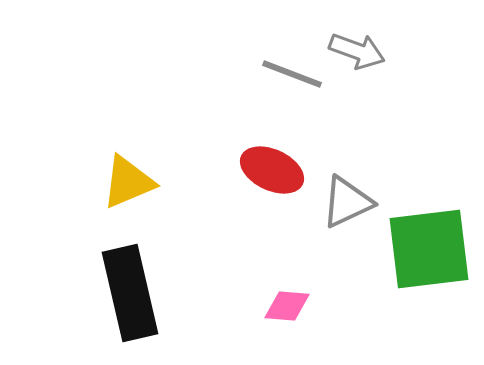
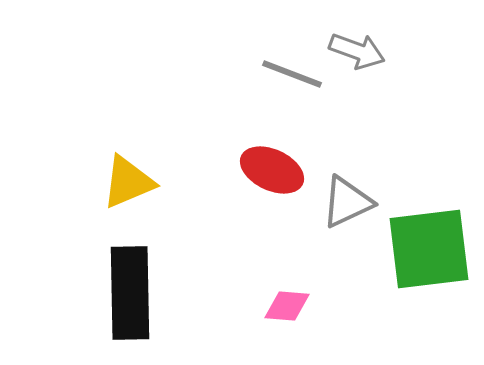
black rectangle: rotated 12 degrees clockwise
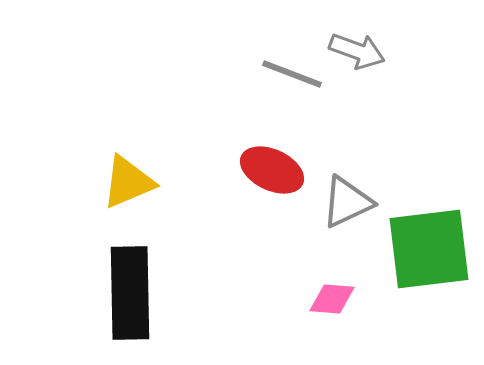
pink diamond: moved 45 px right, 7 px up
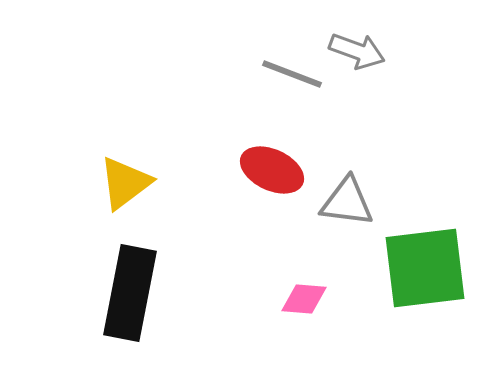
yellow triangle: moved 3 px left, 1 px down; rotated 14 degrees counterclockwise
gray triangle: rotated 32 degrees clockwise
green square: moved 4 px left, 19 px down
black rectangle: rotated 12 degrees clockwise
pink diamond: moved 28 px left
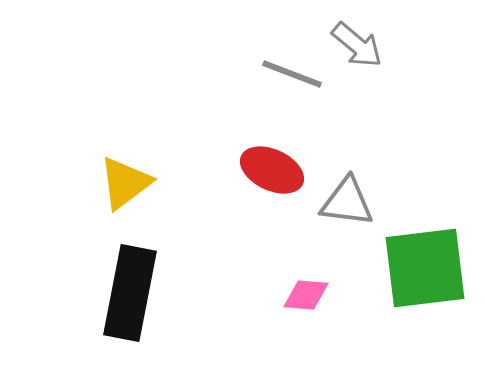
gray arrow: moved 6 px up; rotated 20 degrees clockwise
pink diamond: moved 2 px right, 4 px up
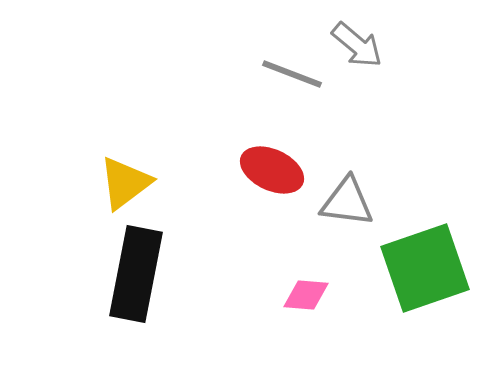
green square: rotated 12 degrees counterclockwise
black rectangle: moved 6 px right, 19 px up
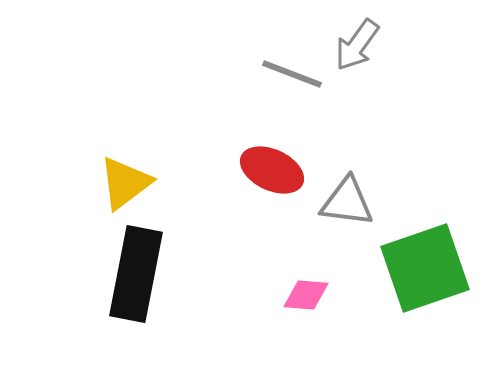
gray arrow: rotated 86 degrees clockwise
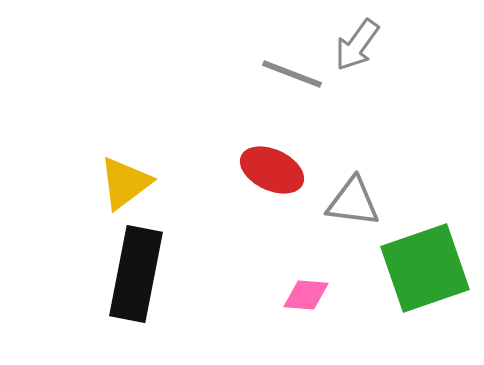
gray triangle: moved 6 px right
